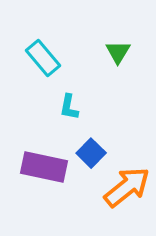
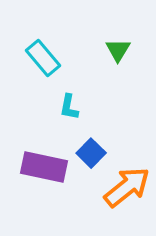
green triangle: moved 2 px up
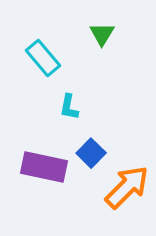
green triangle: moved 16 px left, 16 px up
orange arrow: rotated 6 degrees counterclockwise
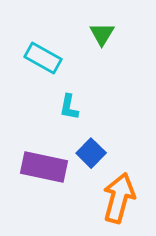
cyan rectangle: rotated 21 degrees counterclockwise
orange arrow: moved 8 px left, 11 px down; rotated 30 degrees counterclockwise
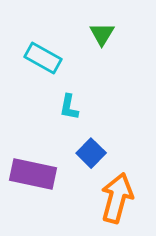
purple rectangle: moved 11 px left, 7 px down
orange arrow: moved 2 px left
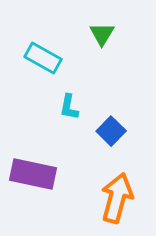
blue square: moved 20 px right, 22 px up
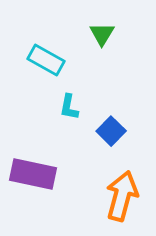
cyan rectangle: moved 3 px right, 2 px down
orange arrow: moved 5 px right, 2 px up
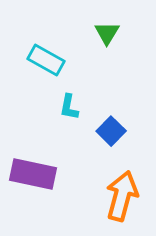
green triangle: moved 5 px right, 1 px up
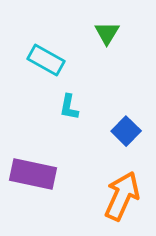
blue square: moved 15 px right
orange arrow: rotated 9 degrees clockwise
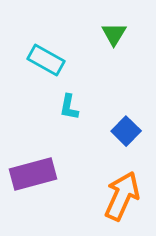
green triangle: moved 7 px right, 1 px down
purple rectangle: rotated 27 degrees counterclockwise
